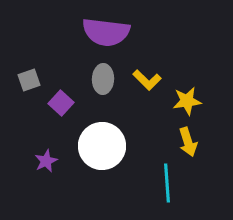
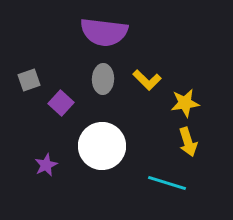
purple semicircle: moved 2 px left
yellow star: moved 2 px left, 2 px down
purple star: moved 4 px down
cyan line: rotated 69 degrees counterclockwise
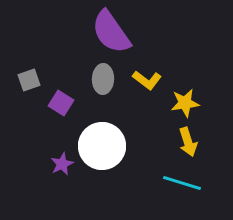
purple semicircle: moved 7 px right; rotated 48 degrees clockwise
yellow L-shape: rotated 8 degrees counterclockwise
purple square: rotated 10 degrees counterclockwise
purple star: moved 16 px right, 1 px up
cyan line: moved 15 px right
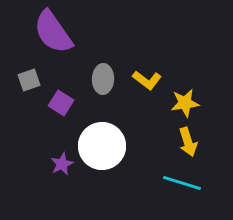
purple semicircle: moved 58 px left
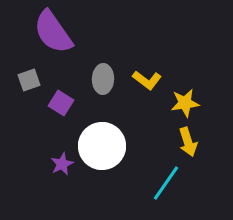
cyan line: moved 16 px left; rotated 72 degrees counterclockwise
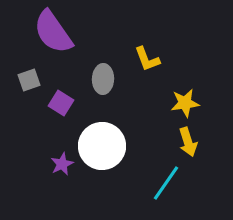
yellow L-shape: moved 21 px up; rotated 32 degrees clockwise
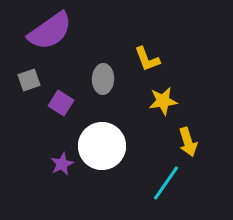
purple semicircle: moved 3 px left, 1 px up; rotated 90 degrees counterclockwise
yellow star: moved 22 px left, 2 px up
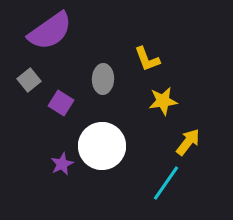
gray square: rotated 20 degrees counterclockwise
yellow arrow: rotated 124 degrees counterclockwise
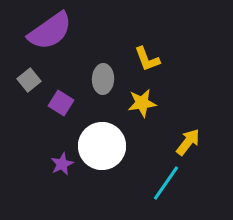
yellow star: moved 21 px left, 2 px down
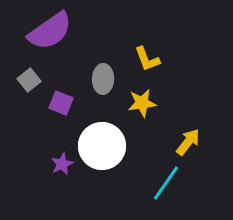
purple square: rotated 10 degrees counterclockwise
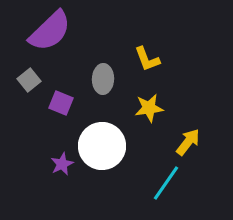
purple semicircle: rotated 9 degrees counterclockwise
yellow star: moved 7 px right, 5 px down
